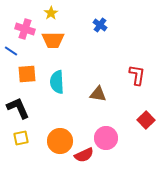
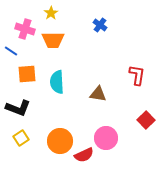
black L-shape: rotated 135 degrees clockwise
yellow square: rotated 21 degrees counterclockwise
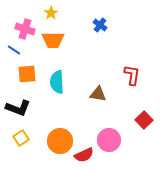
blue line: moved 3 px right, 1 px up
red L-shape: moved 5 px left
red square: moved 2 px left
pink circle: moved 3 px right, 2 px down
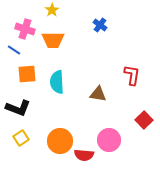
yellow star: moved 1 px right, 3 px up
red semicircle: rotated 30 degrees clockwise
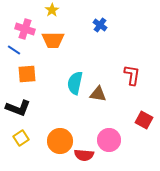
cyan semicircle: moved 18 px right, 1 px down; rotated 15 degrees clockwise
red square: rotated 18 degrees counterclockwise
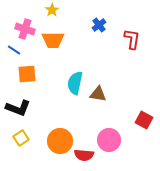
blue cross: moved 1 px left; rotated 16 degrees clockwise
red L-shape: moved 36 px up
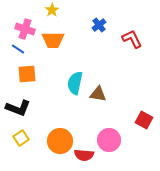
red L-shape: rotated 35 degrees counterclockwise
blue line: moved 4 px right, 1 px up
